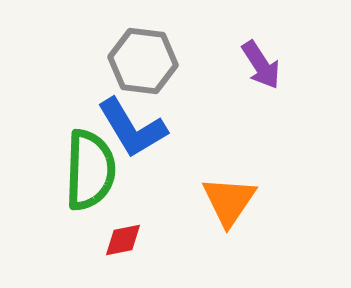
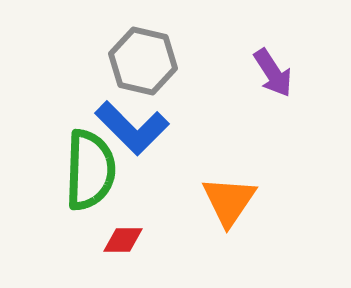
gray hexagon: rotated 6 degrees clockwise
purple arrow: moved 12 px right, 8 px down
blue L-shape: rotated 14 degrees counterclockwise
red diamond: rotated 12 degrees clockwise
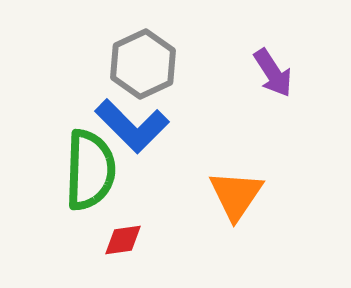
gray hexagon: moved 3 px down; rotated 22 degrees clockwise
blue L-shape: moved 2 px up
orange triangle: moved 7 px right, 6 px up
red diamond: rotated 9 degrees counterclockwise
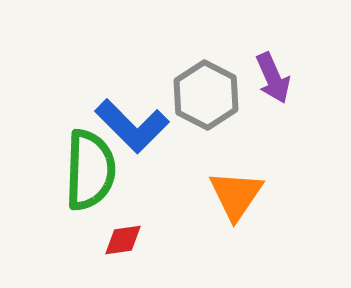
gray hexagon: moved 63 px right, 31 px down; rotated 8 degrees counterclockwise
purple arrow: moved 5 px down; rotated 9 degrees clockwise
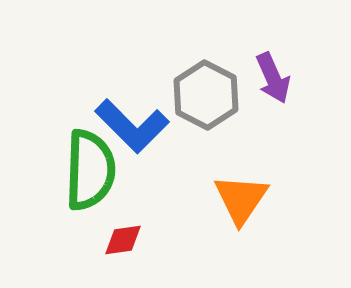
orange triangle: moved 5 px right, 4 px down
